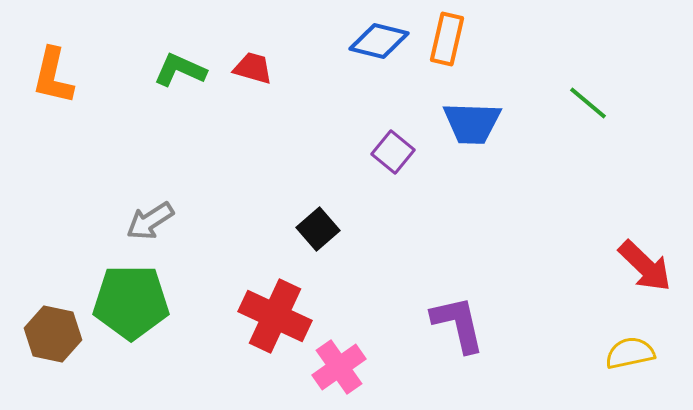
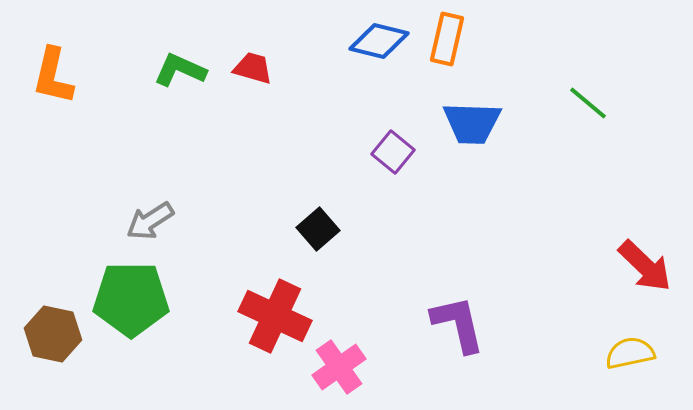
green pentagon: moved 3 px up
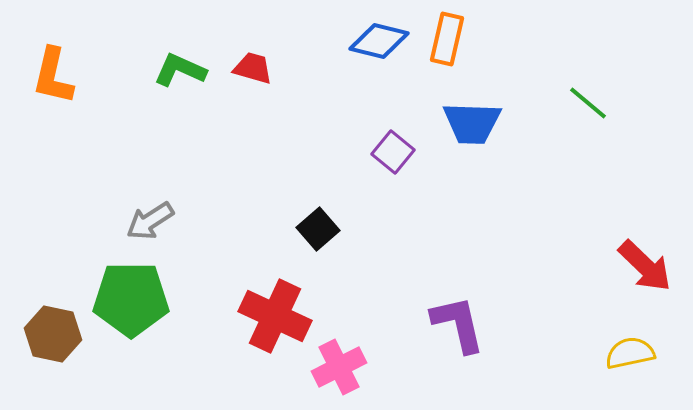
pink cross: rotated 8 degrees clockwise
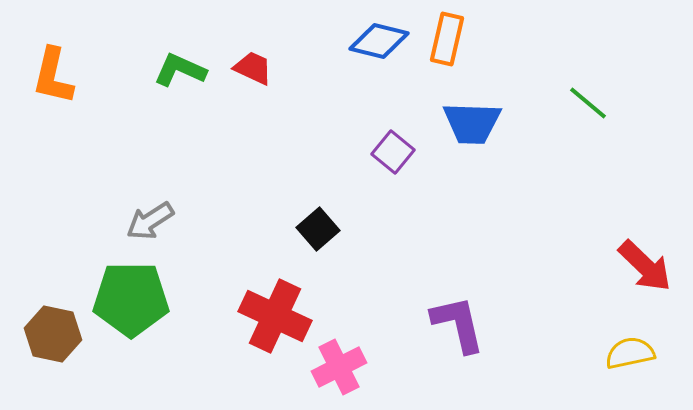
red trapezoid: rotated 9 degrees clockwise
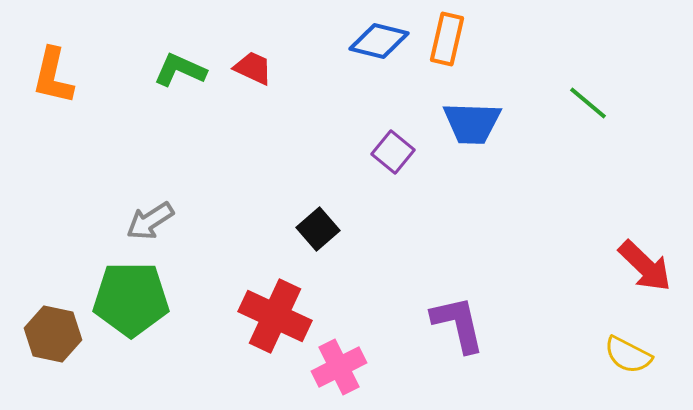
yellow semicircle: moved 2 px left, 2 px down; rotated 141 degrees counterclockwise
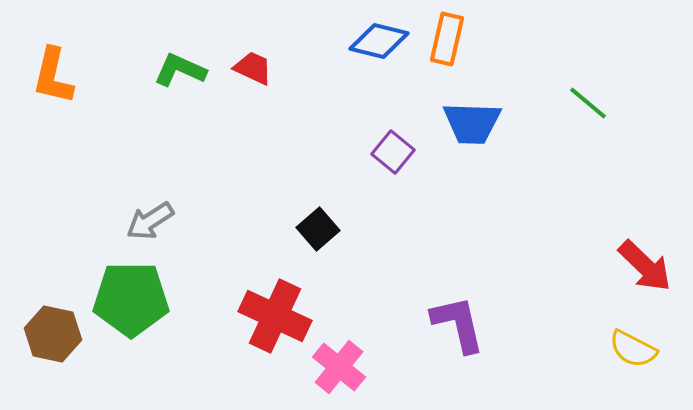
yellow semicircle: moved 5 px right, 6 px up
pink cross: rotated 24 degrees counterclockwise
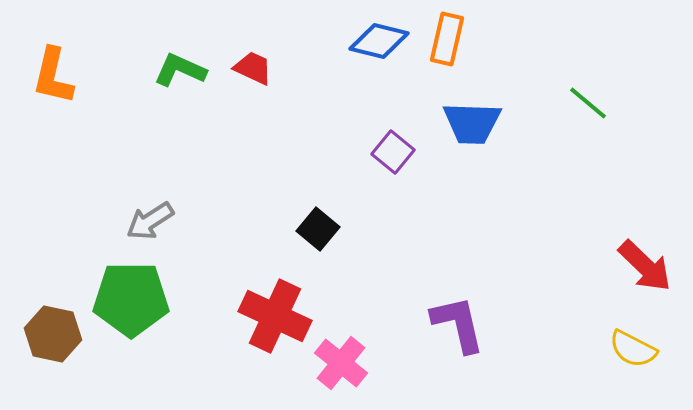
black square: rotated 9 degrees counterclockwise
pink cross: moved 2 px right, 4 px up
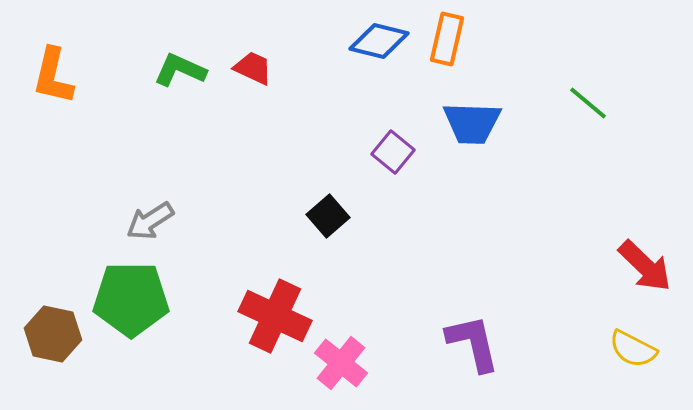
black square: moved 10 px right, 13 px up; rotated 9 degrees clockwise
purple L-shape: moved 15 px right, 19 px down
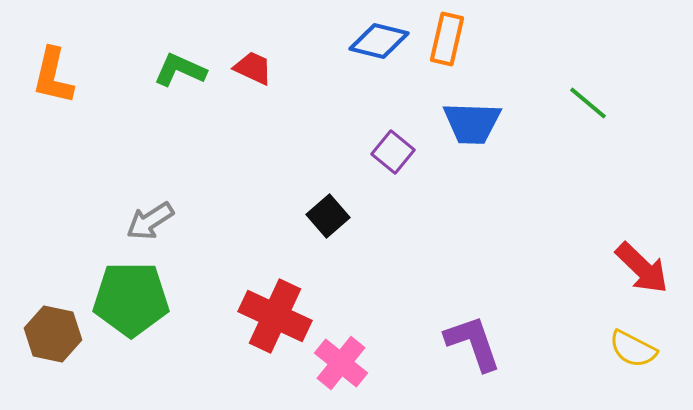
red arrow: moved 3 px left, 2 px down
purple L-shape: rotated 6 degrees counterclockwise
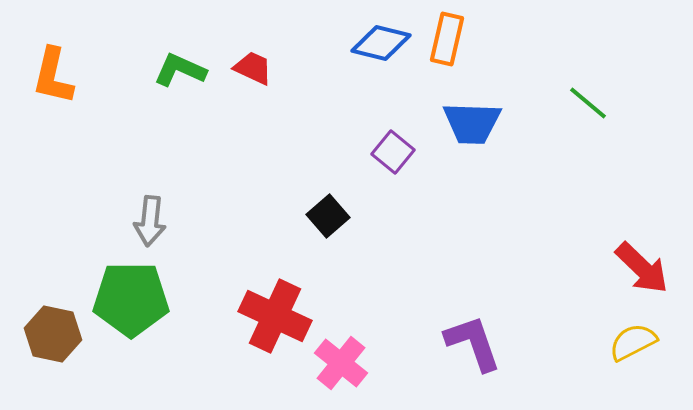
blue diamond: moved 2 px right, 2 px down
gray arrow: rotated 51 degrees counterclockwise
yellow semicircle: moved 7 px up; rotated 126 degrees clockwise
